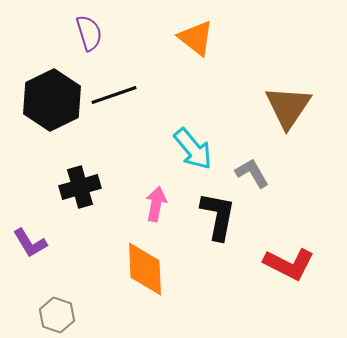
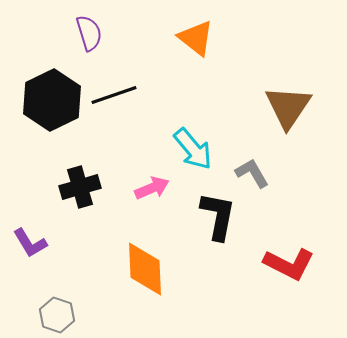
pink arrow: moved 4 px left, 16 px up; rotated 56 degrees clockwise
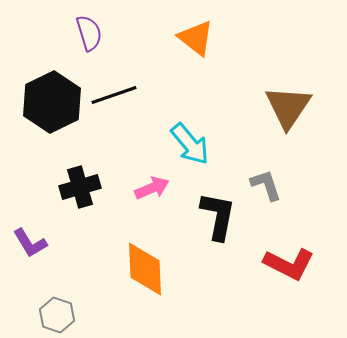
black hexagon: moved 2 px down
cyan arrow: moved 3 px left, 5 px up
gray L-shape: moved 14 px right, 12 px down; rotated 12 degrees clockwise
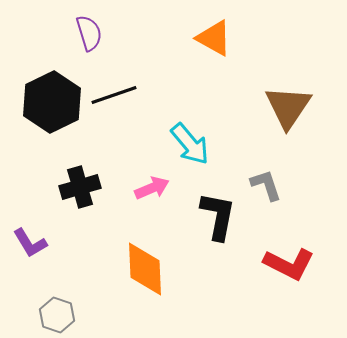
orange triangle: moved 18 px right; rotated 9 degrees counterclockwise
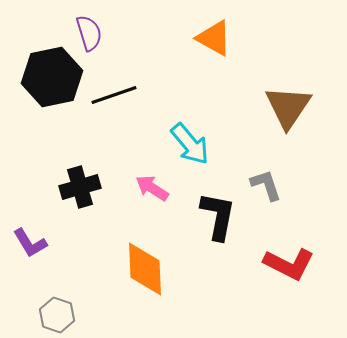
black hexagon: moved 25 px up; rotated 14 degrees clockwise
pink arrow: rotated 124 degrees counterclockwise
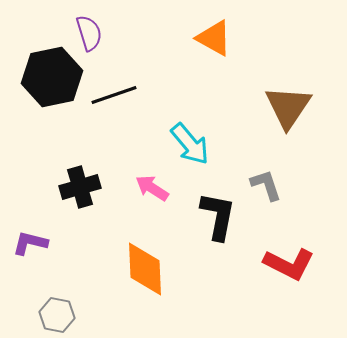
purple L-shape: rotated 135 degrees clockwise
gray hexagon: rotated 8 degrees counterclockwise
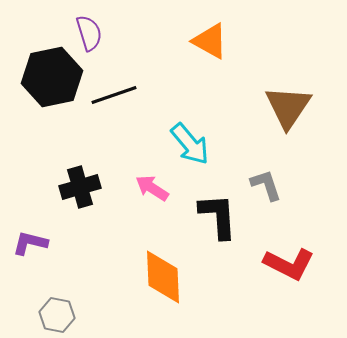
orange triangle: moved 4 px left, 3 px down
black L-shape: rotated 15 degrees counterclockwise
orange diamond: moved 18 px right, 8 px down
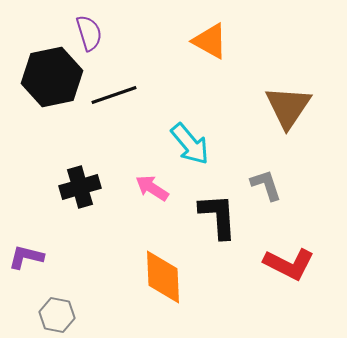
purple L-shape: moved 4 px left, 14 px down
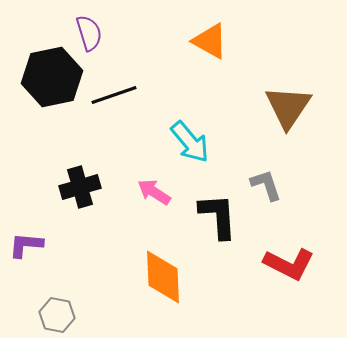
cyan arrow: moved 2 px up
pink arrow: moved 2 px right, 4 px down
purple L-shape: moved 12 px up; rotated 9 degrees counterclockwise
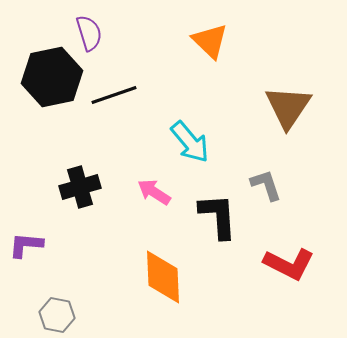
orange triangle: rotated 15 degrees clockwise
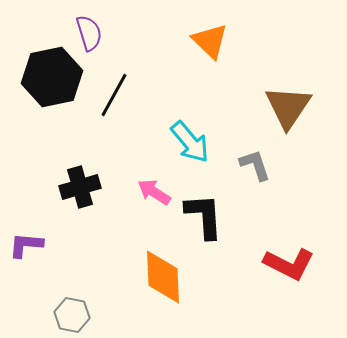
black line: rotated 42 degrees counterclockwise
gray L-shape: moved 11 px left, 20 px up
black L-shape: moved 14 px left
gray hexagon: moved 15 px right
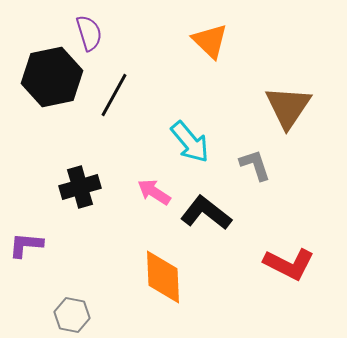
black L-shape: moved 2 px right, 3 px up; rotated 48 degrees counterclockwise
